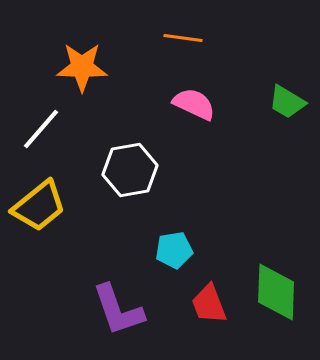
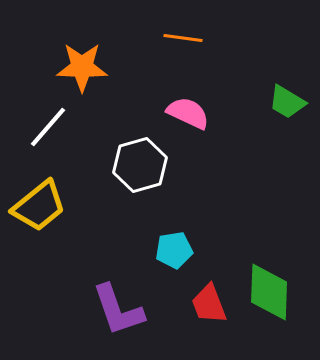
pink semicircle: moved 6 px left, 9 px down
white line: moved 7 px right, 2 px up
white hexagon: moved 10 px right, 5 px up; rotated 6 degrees counterclockwise
green diamond: moved 7 px left
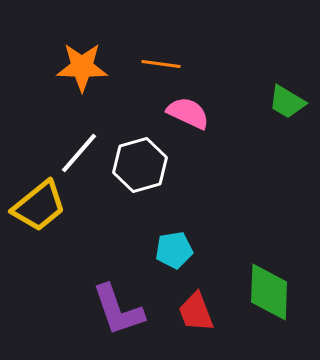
orange line: moved 22 px left, 26 px down
white line: moved 31 px right, 26 px down
red trapezoid: moved 13 px left, 8 px down
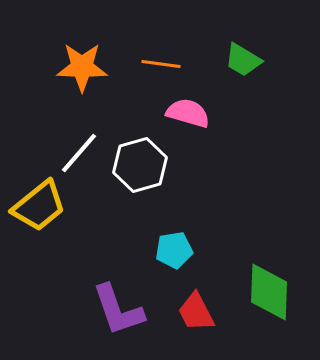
green trapezoid: moved 44 px left, 42 px up
pink semicircle: rotated 9 degrees counterclockwise
red trapezoid: rotated 6 degrees counterclockwise
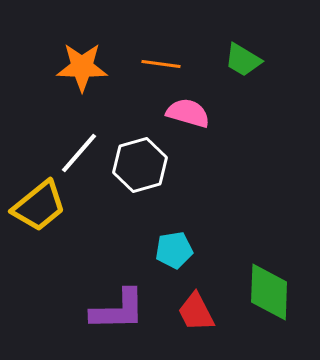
purple L-shape: rotated 72 degrees counterclockwise
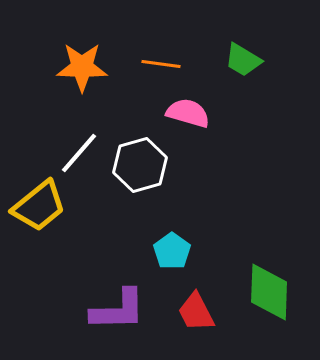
cyan pentagon: moved 2 px left, 1 px down; rotated 27 degrees counterclockwise
